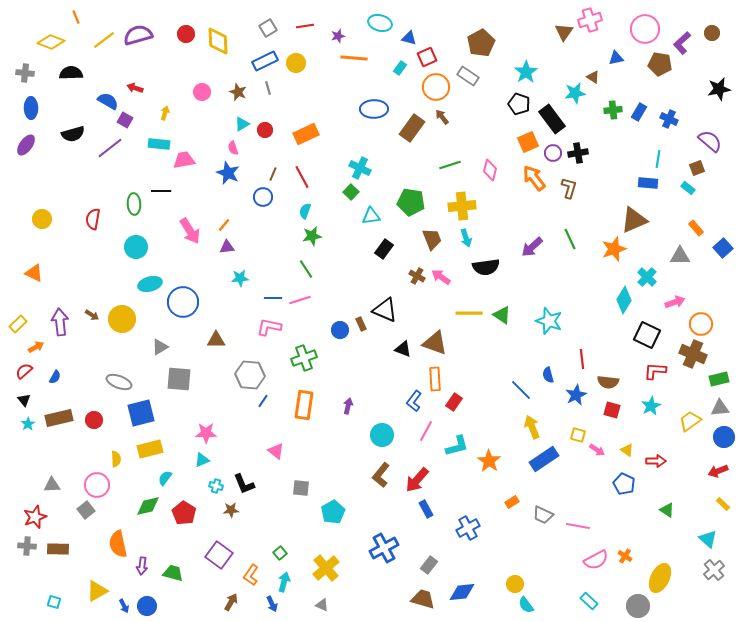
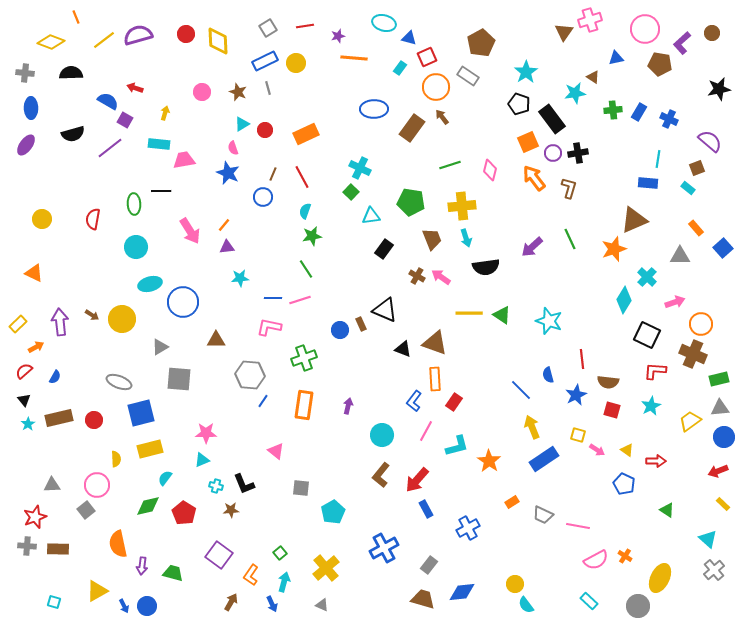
cyan ellipse at (380, 23): moved 4 px right
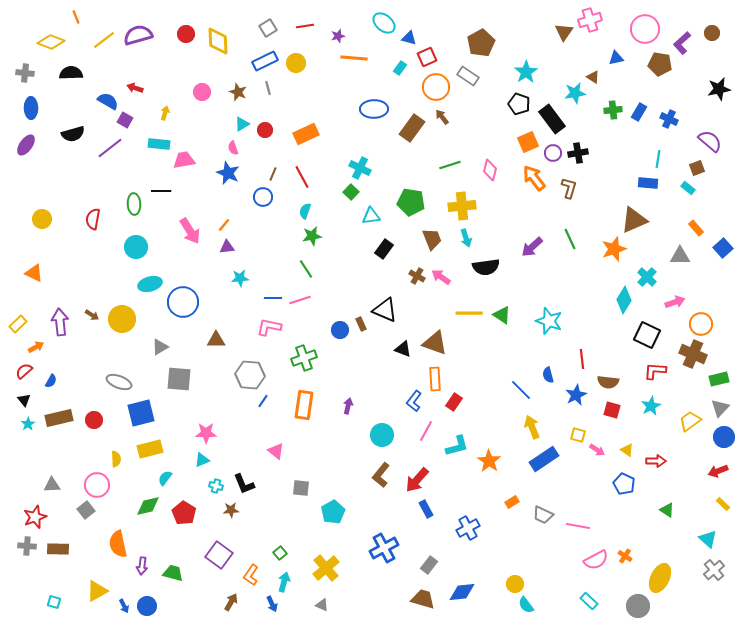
cyan ellipse at (384, 23): rotated 25 degrees clockwise
blue semicircle at (55, 377): moved 4 px left, 4 px down
gray triangle at (720, 408): rotated 42 degrees counterclockwise
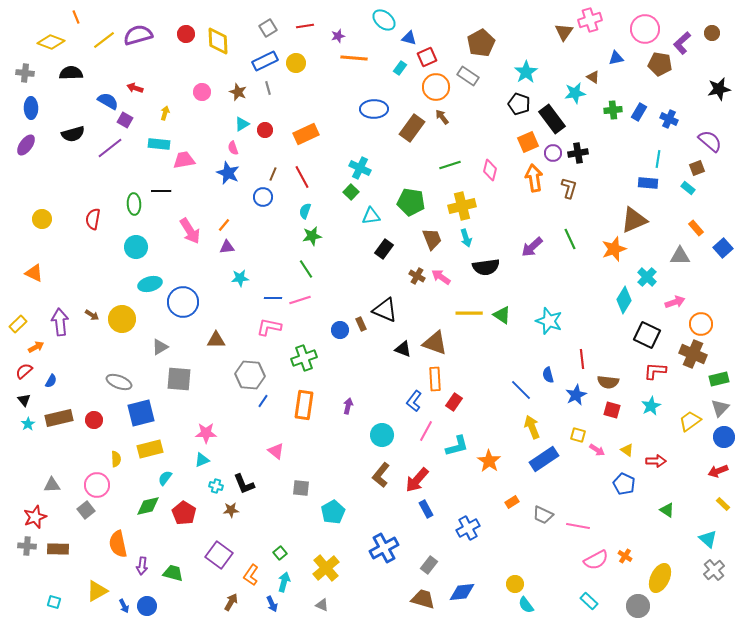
cyan ellipse at (384, 23): moved 3 px up
orange arrow at (534, 178): rotated 28 degrees clockwise
yellow cross at (462, 206): rotated 8 degrees counterclockwise
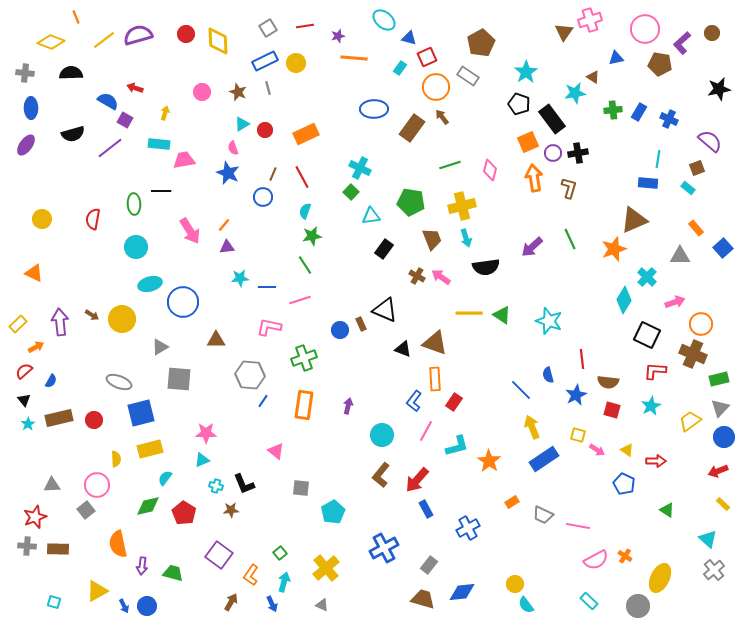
green line at (306, 269): moved 1 px left, 4 px up
blue line at (273, 298): moved 6 px left, 11 px up
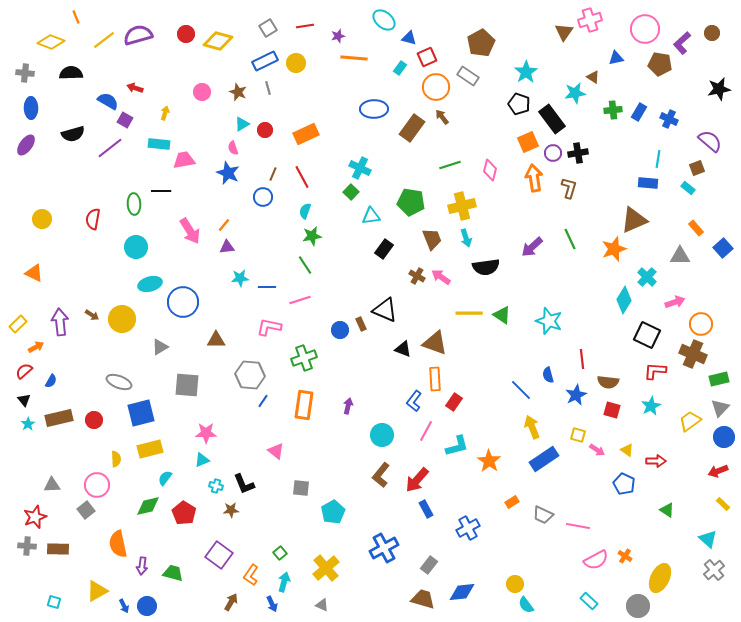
yellow diamond at (218, 41): rotated 72 degrees counterclockwise
gray square at (179, 379): moved 8 px right, 6 px down
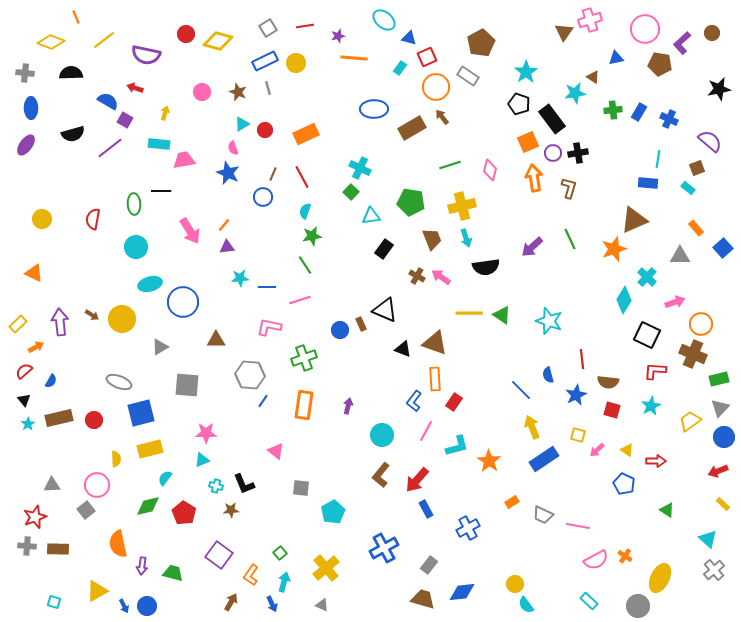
purple semicircle at (138, 35): moved 8 px right, 20 px down; rotated 152 degrees counterclockwise
brown rectangle at (412, 128): rotated 24 degrees clockwise
pink arrow at (597, 450): rotated 105 degrees clockwise
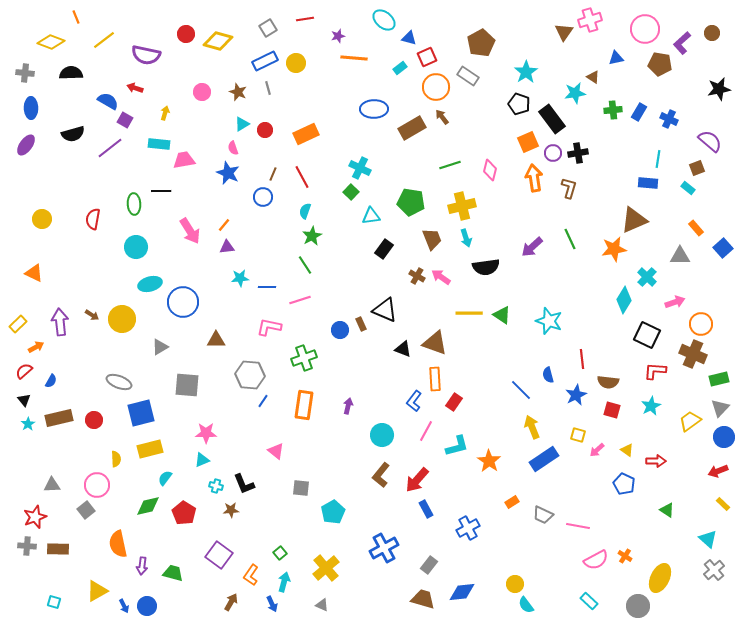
red line at (305, 26): moved 7 px up
cyan rectangle at (400, 68): rotated 16 degrees clockwise
green star at (312, 236): rotated 18 degrees counterclockwise
orange star at (614, 249): rotated 10 degrees clockwise
